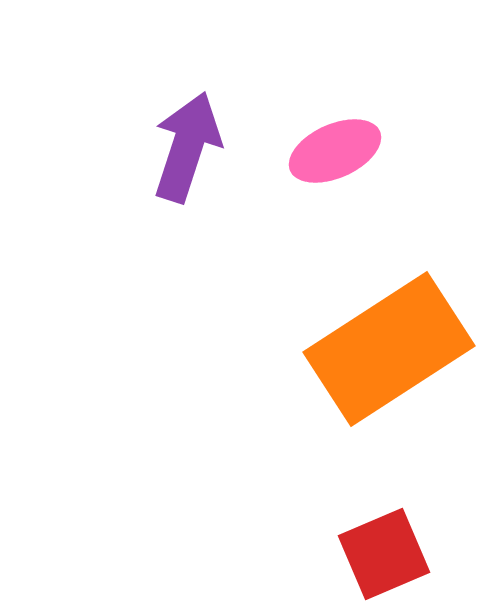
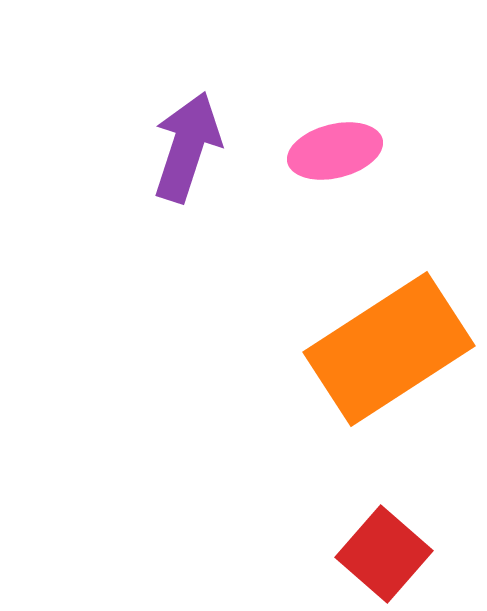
pink ellipse: rotated 10 degrees clockwise
red square: rotated 26 degrees counterclockwise
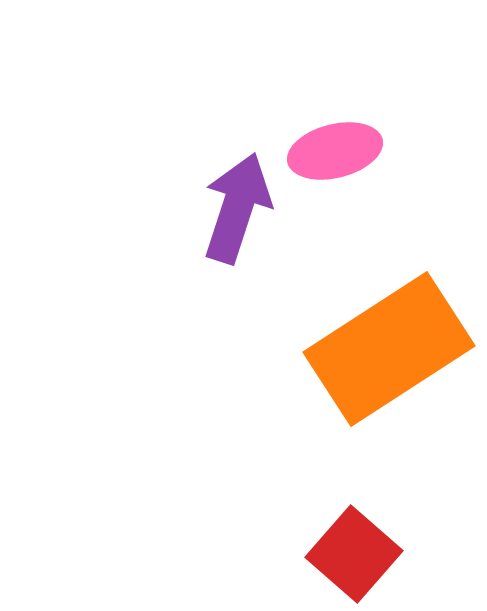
purple arrow: moved 50 px right, 61 px down
red square: moved 30 px left
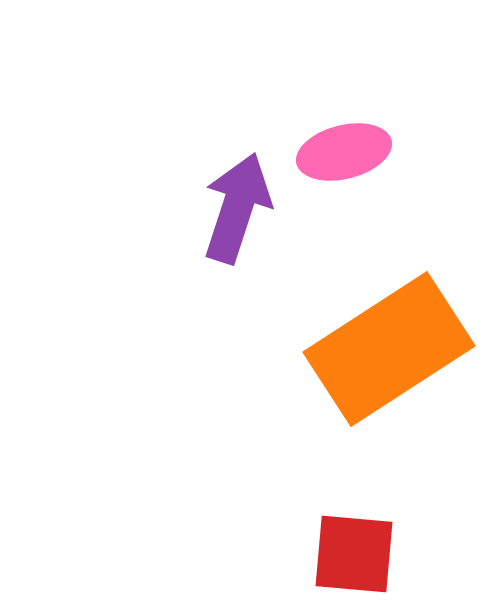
pink ellipse: moved 9 px right, 1 px down
red square: rotated 36 degrees counterclockwise
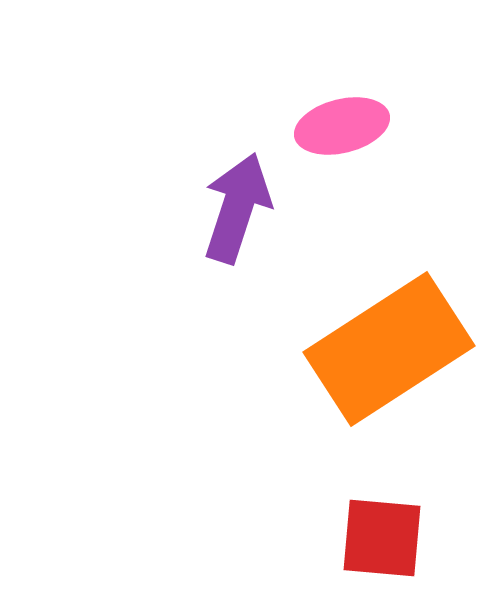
pink ellipse: moved 2 px left, 26 px up
red square: moved 28 px right, 16 px up
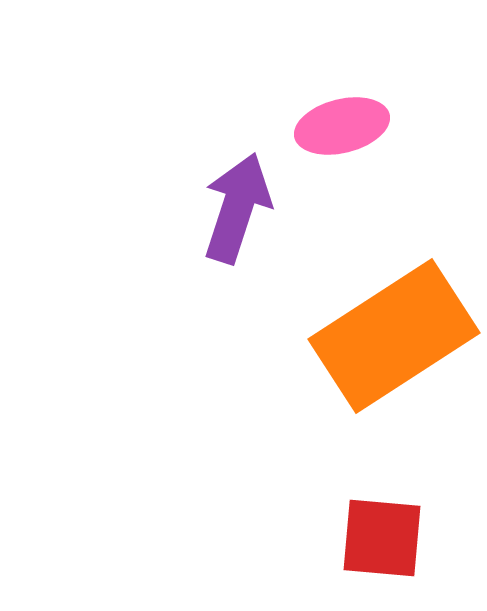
orange rectangle: moved 5 px right, 13 px up
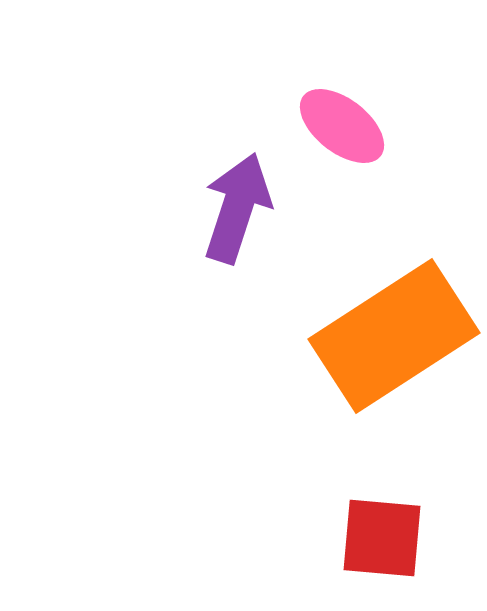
pink ellipse: rotated 52 degrees clockwise
